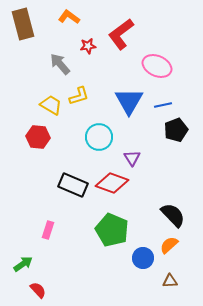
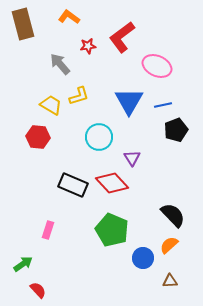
red L-shape: moved 1 px right, 3 px down
red diamond: rotated 28 degrees clockwise
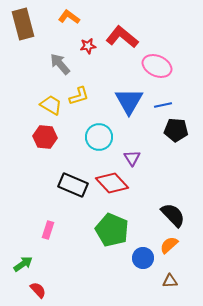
red L-shape: rotated 76 degrees clockwise
black pentagon: rotated 25 degrees clockwise
red hexagon: moved 7 px right
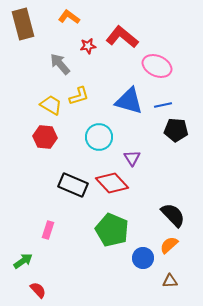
blue triangle: rotated 44 degrees counterclockwise
green arrow: moved 3 px up
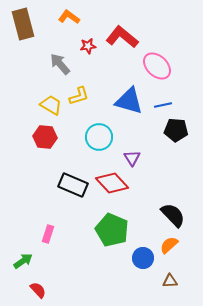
pink ellipse: rotated 20 degrees clockwise
pink rectangle: moved 4 px down
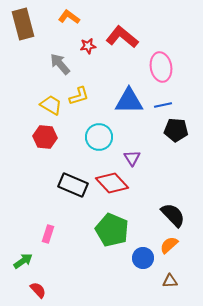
pink ellipse: moved 4 px right, 1 px down; rotated 36 degrees clockwise
blue triangle: rotated 16 degrees counterclockwise
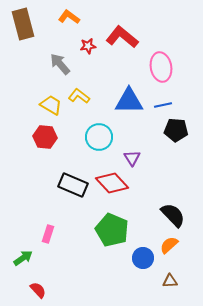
yellow L-shape: rotated 125 degrees counterclockwise
green arrow: moved 3 px up
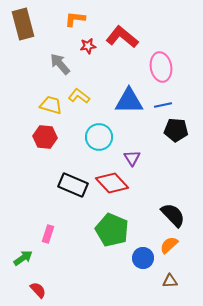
orange L-shape: moved 6 px right, 2 px down; rotated 30 degrees counterclockwise
yellow trapezoid: rotated 15 degrees counterclockwise
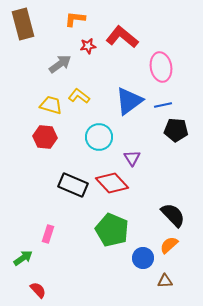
gray arrow: rotated 95 degrees clockwise
blue triangle: rotated 36 degrees counterclockwise
brown triangle: moved 5 px left
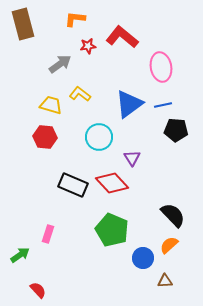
yellow L-shape: moved 1 px right, 2 px up
blue triangle: moved 3 px down
green arrow: moved 3 px left, 3 px up
